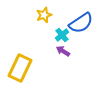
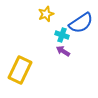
yellow star: moved 2 px right, 1 px up
cyan cross: rotated 32 degrees counterclockwise
yellow rectangle: moved 2 px down
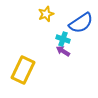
cyan cross: moved 1 px right, 4 px down
yellow rectangle: moved 3 px right
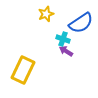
purple arrow: moved 3 px right
